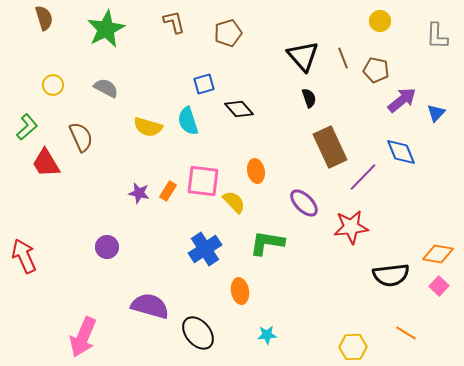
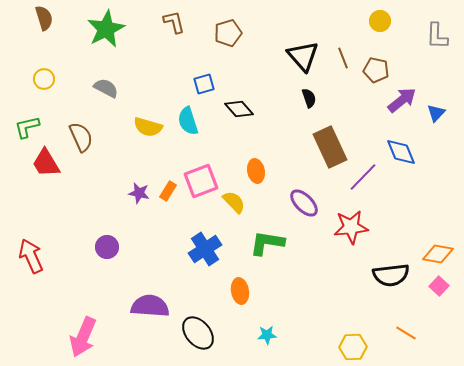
yellow circle at (53, 85): moved 9 px left, 6 px up
green L-shape at (27, 127): rotated 152 degrees counterclockwise
pink square at (203, 181): moved 2 px left; rotated 28 degrees counterclockwise
red arrow at (24, 256): moved 7 px right
purple semicircle at (150, 306): rotated 12 degrees counterclockwise
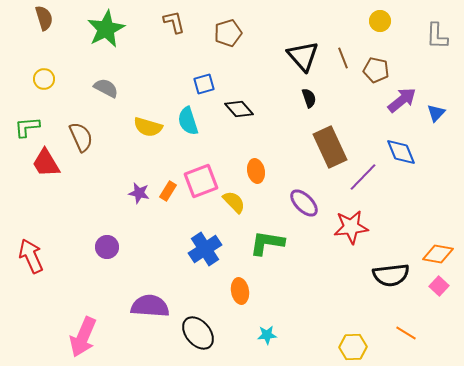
green L-shape at (27, 127): rotated 8 degrees clockwise
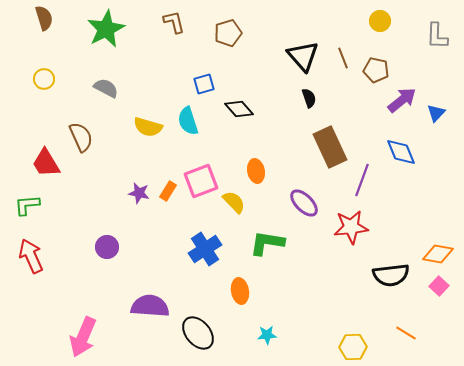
green L-shape at (27, 127): moved 78 px down
purple line at (363, 177): moved 1 px left, 3 px down; rotated 24 degrees counterclockwise
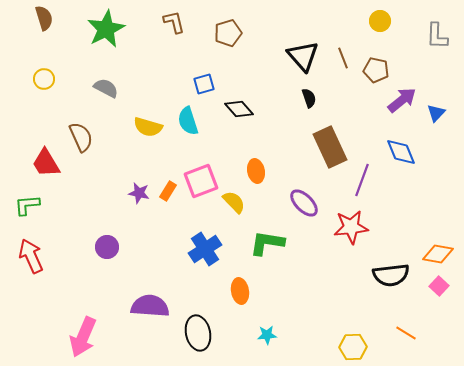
black ellipse at (198, 333): rotated 28 degrees clockwise
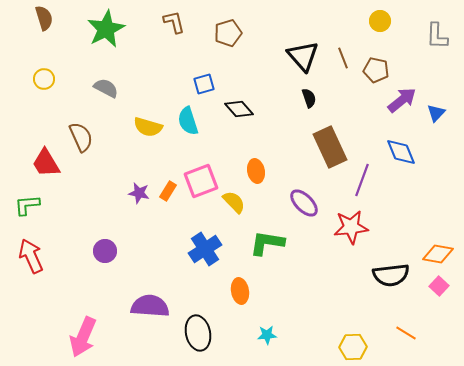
purple circle at (107, 247): moved 2 px left, 4 px down
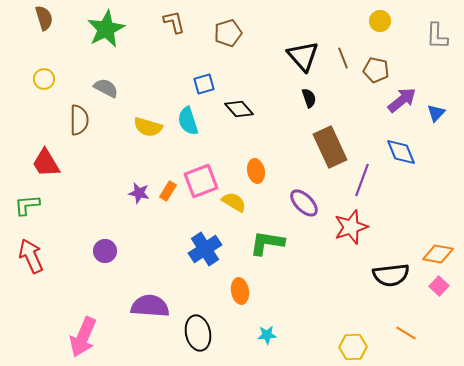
brown semicircle at (81, 137): moved 2 px left, 17 px up; rotated 24 degrees clockwise
yellow semicircle at (234, 202): rotated 15 degrees counterclockwise
red star at (351, 227): rotated 12 degrees counterclockwise
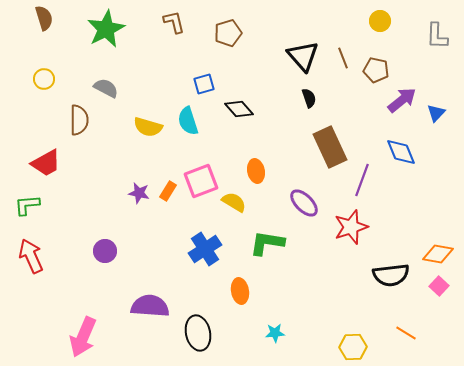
red trapezoid at (46, 163): rotated 88 degrees counterclockwise
cyan star at (267, 335): moved 8 px right, 2 px up
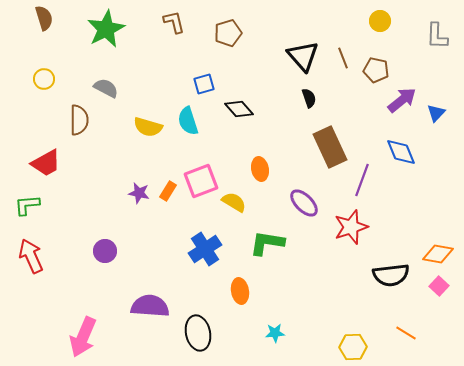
orange ellipse at (256, 171): moved 4 px right, 2 px up
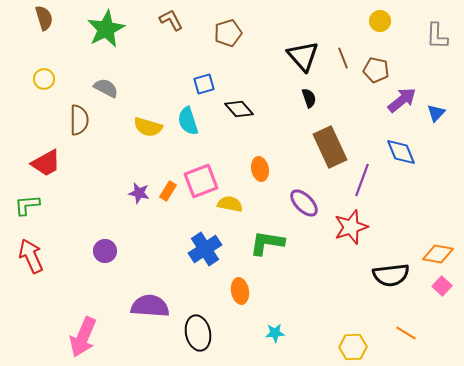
brown L-shape at (174, 22): moved 3 px left, 2 px up; rotated 15 degrees counterclockwise
yellow semicircle at (234, 202): moved 4 px left, 2 px down; rotated 20 degrees counterclockwise
pink square at (439, 286): moved 3 px right
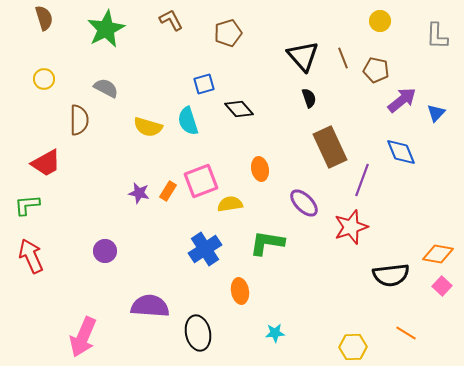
yellow semicircle at (230, 204): rotated 20 degrees counterclockwise
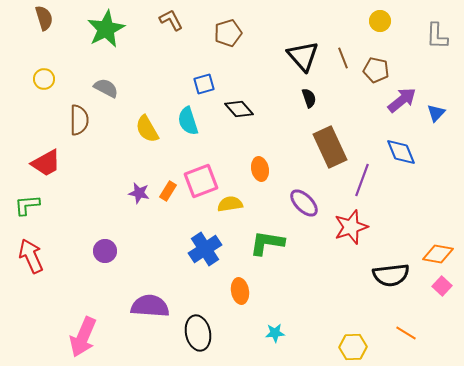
yellow semicircle at (148, 127): moved 1 px left, 2 px down; rotated 44 degrees clockwise
